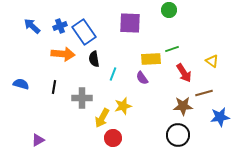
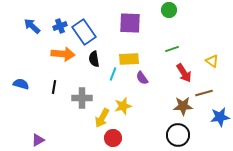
yellow rectangle: moved 22 px left
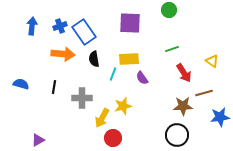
blue arrow: rotated 54 degrees clockwise
black circle: moved 1 px left
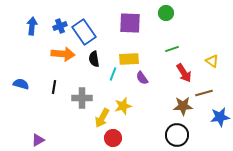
green circle: moved 3 px left, 3 px down
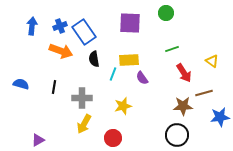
orange arrow: moved 2 px left, 3 px up; rotated 15 degrees clockwise
yellow rectangle: moved 1 px down
yellow arrow: moved 18 px left, 6 px down
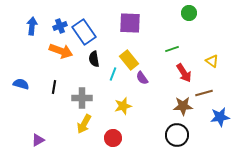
green circle: moved 23 px right
yellow rectangle: rotated 54 degrees clockwise
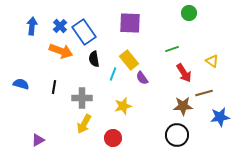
blue cross: rotated 24 degrees counterclockwise
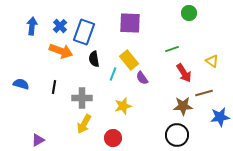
blue rectangle: rotated 55 degrees clockwise
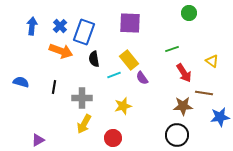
cyan line: moved 1 px right, 1 px down; rotated 48 degrees clockwise
blue semicircle: moved 2 px up
brown line: rotated 24 degrees clockwise
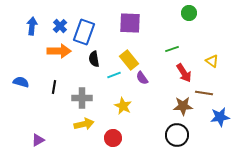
orange arrow: moved 2 px left; rotated 20 degrees counterclockwise
yellow star: rotated 30 degrees counterclockwise
yellow arrow: rotated 132 degrees counterclockwise
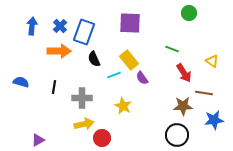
green line: rotated 40 degrees clockwise
black semicircle: rotated 14 degrees counterclockwise
blue star: moved 6 px left, 3 px down
red circle: moved 11 px left
